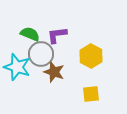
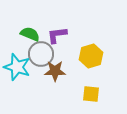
yellow hexagon: rotated 15 degrees clockwise
brown star: moved 1 px right, 1 px up; rotated 20 degrees counterclockwise
yellow square: rotated 12 degrees clockwise
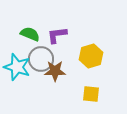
gray circle: moved 5 px down
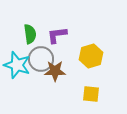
green semicircle: rotated 60 degrees clockwise
cyan star: moved 2 px up
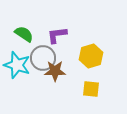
green semicircle: moved 6 px left; rotated 48 degrees counterclockwise
gray circle: moved 2 px right, 1 px up
yellow square: moved 5 px up
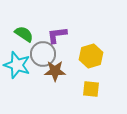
gray circle: moved 4 px up
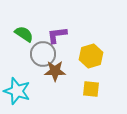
cyan star: moved 26 px down
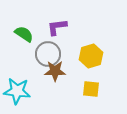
purple L-shape: moved 8 px up
gray circle: moved 5 px right
cyan star: rotated 12 degrees counterclockwise
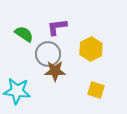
yellow hexagon: moved 7 px up; rotated 10 degrees counterclockwise
yellow square: moved 5 px right, 1 px down; rotated 12 degrees clockwise
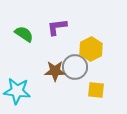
gray circle: moved 27 px right, 13 px down
yellow square: rotated 12 degrees counterclockwise
